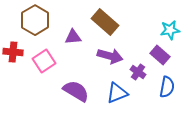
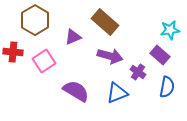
purple triangle: rotated 18 degrees counterclockwise
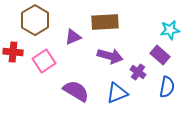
brown rectangle: rotated 44 degrees counterclockwise
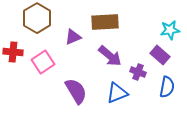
brown hexagon: moved 2 px right, 2 px up
purple arrow: rotated 25 degrees clockwise
pink square: moved 1 px left, 1 px down
purple cross: rotated 14 degrees counterclockwise
purple semicircle: rotated 28 degrees clockwise
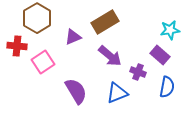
brown rectangle: rotated 28 degrees counterclockwise
red cross: moved 4 px right, 6 px up
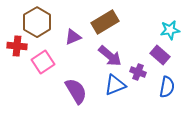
brown hexagon: moved 4 px down
blue triangle: moved 2 px left, 8 px up
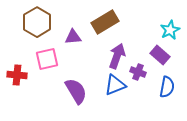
cyan star: rotated 18 degrees counterclockwise
purple triangle: rotated 18 degrees clockwise
red cross: moved 29 px down
purple arrow: moved 7 px right; rotated 110 degrees counterclockwise
pink square: moved 4 px right, 3 px up; rotated 20 degrees clockwise
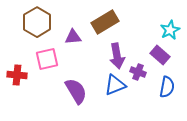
purple arrow: rotated 150 degrees clockwise
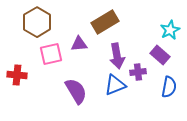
purple triangle: moved 6 px right, 7 px down
pink square: moved 4 px right, 5 px up
purple cross: rotated 28 degrees counterclockwise
blue semicircle: moved 2 px right
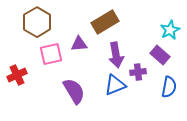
purple arrow: moved 1 px left, 1 px up
red cross: rotated 30 degrees counterclockwise
purple semicircle: moved 2 px left
